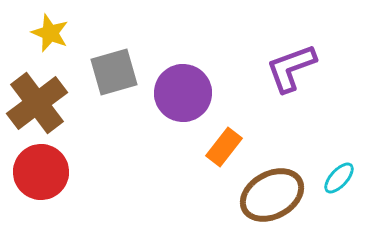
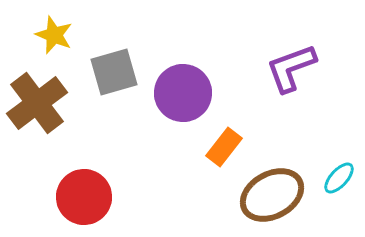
yellow star: moved 4 px right, 2 px down
red circle: moved 43 px right, 25 px down
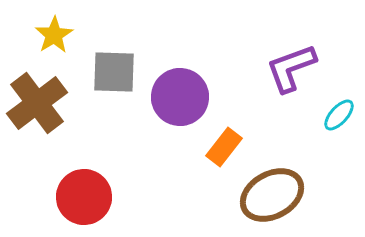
yellow star: rotated 18 degrees clockwise
gray square: rotated 18 degrees clockwise
purple circle: moved 3 px left, 4 px down
cyan ellipse: moved 63 px up
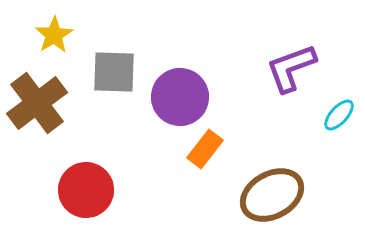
orange rectangle: moved 19 px left, 2 px down
red circle: moved 2 px right, 7 px up
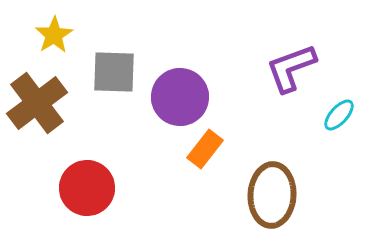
red circle: moved 1 px right, 2 px up
brown ellipse: rotated 58 degrees counterclockwise
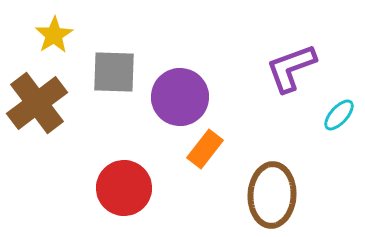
red circle: moved 37 px right
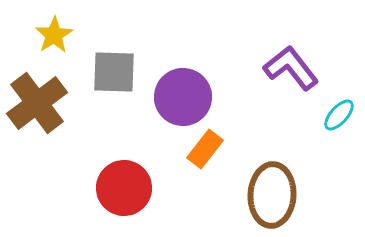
purple L-shape: rotated 72 degrees clockwise
purple circle: moved 3 px right
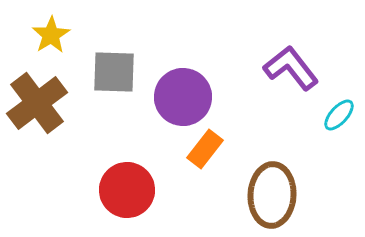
yellow star: moved 3 px left
red circle: moved 3 px right, 2 px down
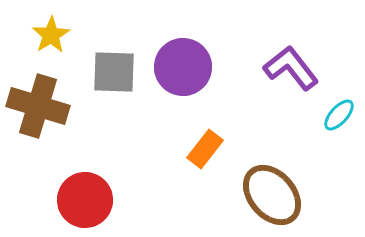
purple circle: moved 30 px up
brown cross: moved 1 px right, 3 px down; rotated 36 degrees counterclockwise
red circle: moved 42 px left, 10 px down
brown ellipse: rotated 44 degrees counterclockwise
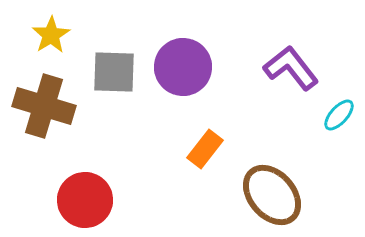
brown cross: moved 6 px right
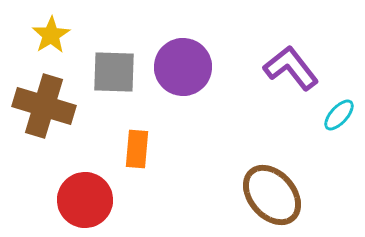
orange rectangle: moved 68 px left; rotated 33 degrees counterclockwise
